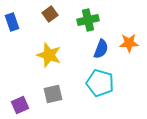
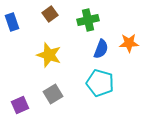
gray square: rotated 18 degrees counterclockwise
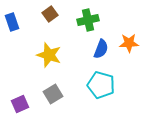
cyan pentagon: moved 1 px right, 2 px down
purple square: moved 1 px up
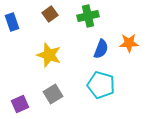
green cross: moved 4 px up
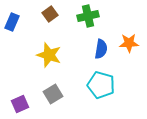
blue rectangle: rotated 42 degrees clockwise
blue semicircle: rotated 12 degrees counterclockwise
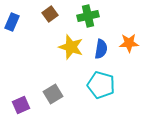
yellow star: moved 22 px right, 8 px up
purple square: moved 1 px right, 1 px down
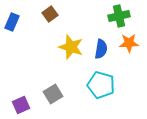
green cross: moved 31 px right
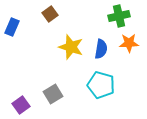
blue rectangle: moved 5 px down
purple square: rotated 12 degrees counterclockwise
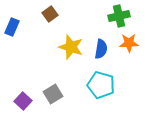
purple square: moved 2 px right, 4 px up; rotated 12 degrees counterclockwise
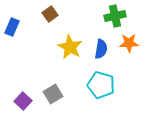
green cross: moved 4 px left
yellow star: moved 1 px left; rotated 10 degrees clockwise
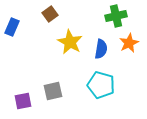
green cross: moved 1 px right
orange star: rotated 24 degrees counterclockwise
yellow star: moved 5 px up
gray square: moved 3 px up; rotated 18 degrees clockwise
purple square: rotated 36 degrees clockwise
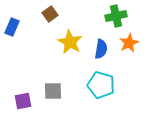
gray square: rotated 12 degrees clockwise
